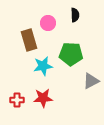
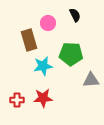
black semicircle: rotated 24 degrees counterclockwise
gray triangle: moved 1 px up; rotated 24 degrees clockwise
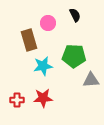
green pentagon: moved 3 px right, 2 px down
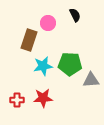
brown rectangle: rotated 35 degrees clockwise
green pentagon: moved 4 px left, 8 px down
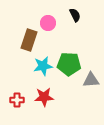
green pentagon: moved 1 px left
red star: moved 1 px right, 1 px up
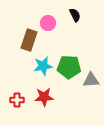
green pentagon: moved 3 px down
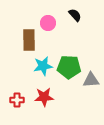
black semicircle: rotated 16 degrees counterclockwise
brown rectangle: rotated 20 degrees counterclockwise
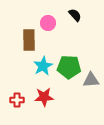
cyan star: rotated 18 degrees counterclockwise
